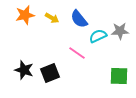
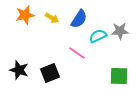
blue semicircle: rotated 108 degrees counterclockwise
black star: moved 5 px left
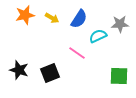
gray star: moved 7 px up
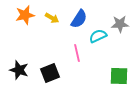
pink line: rotated 42 degrees clockwise
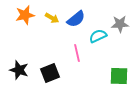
blue semicircle: moved 3 px left; rotated 18 degrees clockwise
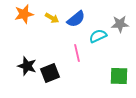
orange star: moved 1 px left, 1 px up
black star: moved 8 px right, 4 px up
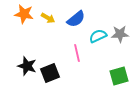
orange star: rotated 24 degrees clockwise
yellow arrow: moved 4 px left
gray star: moved 10 px down
green square: rotated 18 degrees counterclockwise
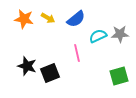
orange star: moved 5 px down
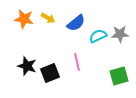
blue semicircle: moved 4 px down
pink line: moved 9 px down
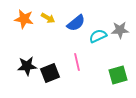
gray star: moved 4 px up
black star: rotated 24 degrees counterclockwise
green square: moved 1 px left, 1 px up
